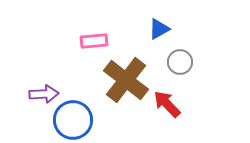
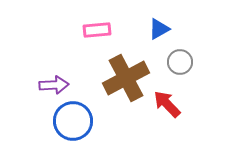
pink rectangle: moved 3 px right, 11 px up
brown cross: moved 2 px up; rotated 24 degrees clockwise
purple arrow: moved 10 px right, 9 px up
blue circle: moved 1 px down
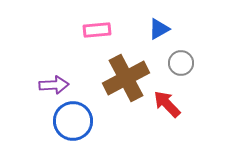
gray circle: moved 1 px right, 1 px down
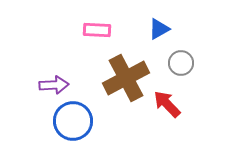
pink rectangle: rotated 8 degrees clockwise
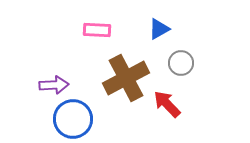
blue circle: moved 2 px up
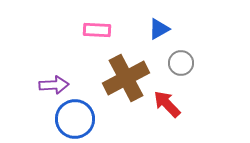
blue circle: moved 2 px right
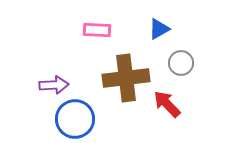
brown cross: rotated 21 degrees clockwise
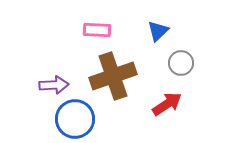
blue triangle: moved 1 px left, 2 px down; rotated 15 degrees counterclockwise
brown cross: moved 13 px left, 2 px up; rotated 12 degrees counterclockwise
red arrow: rotated 100 degrees clockwise
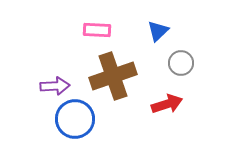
purple arrow: moved 1 px right, 1 px down
red arrow: rotated 16 degrees clockwise
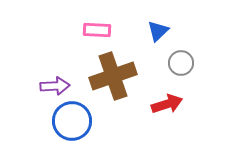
blue circle: moved 3 px left, 2 px down
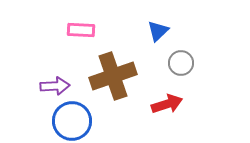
pink rectangle: moved 16 px left
